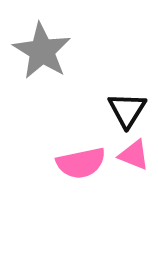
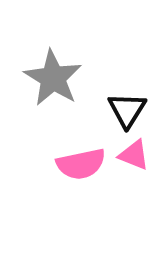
gray star: moved 11 px right, 27 px down
pink semicircle: moved 1 px down
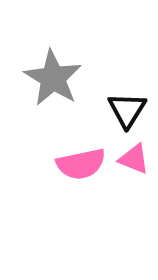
pink triangle: moved 4 px down
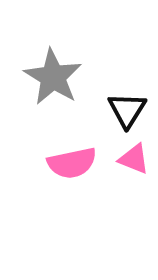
gray star: moved 1 px up
pink semicircle: moved 9 px left, 1 px up
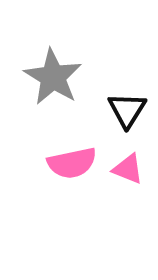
pink triangle: moved 6 px left, 10 px down
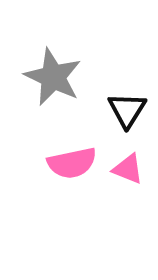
gray star: rotated 6 degrees counterclockwise
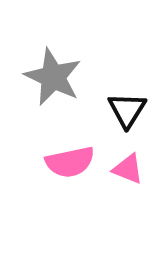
pink semicircle: moved 2 px left, 1 px up
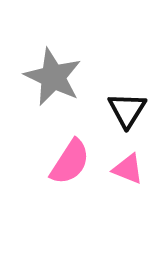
pink semicircle: rotated 45 degrees counterclockwise
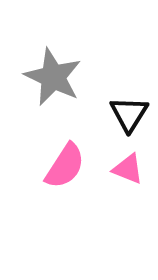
black triangle: moved 2 px right, 4 px down
pink semicircle: moved 5 px left, 4 px down
